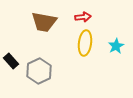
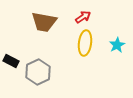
red arrow: rotated 28 degrees counterclockwise
cyan star: moved 1 px right, 1 px up
black rectangle: rotated 21 degrees counterclockwise
gray hexagon: moved 1 px left, 1 px down
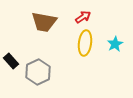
cyan star: moved 2 px left, 1 px up
black rectangle: rotated 21 degrees clockwise
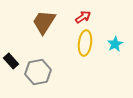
brown trapezoid: rotated 112 degrees clockwise
gray hexagon: rotated 15 degrees clockwise
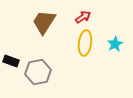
black rectangle: rotated 28 degrees counterclockwise
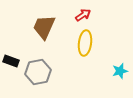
red arrow: moved 2 px up
brown trapezoid: moved 5 px down; rotated 8 degrees counterclockwise
cyan star: moved 5 px right, 27 px down; rotated 14 degrees clockwise
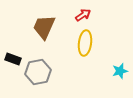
black rectangle: moved 2 px right, 2 px up
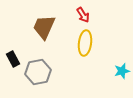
red arrow: rotated 91 degrees clockwise
black rectangle: rotated 42 degrees clockwise
cyan star: moved 2 px right
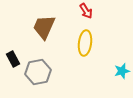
red arrow: moved 3 px right, 4 px up
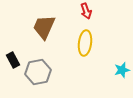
red arrow: rotated 14 degrees clockwise
black rectangle: moved 1 px down
cyan star: moved 1 px up
